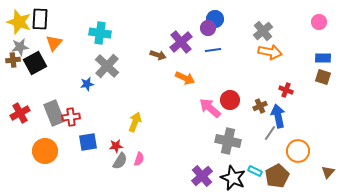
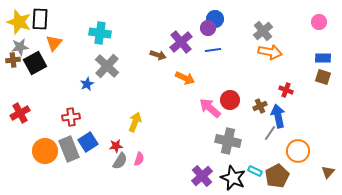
blue star at (87, 84): rotated 16 degrees counterclockwise
gray rectangle at (54, 113): moved 15 px right, 36 px down
blue square at (88, 142): rotated 24 degrees counterclockwise
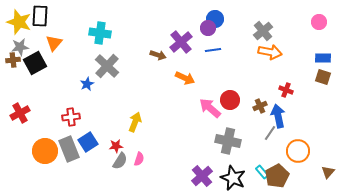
black rectangle at (40, 19): moved 3 px up
cyan rectangle at (255, 171): moved 7 px right, 1 px down; rotated 24 degrees clockwise
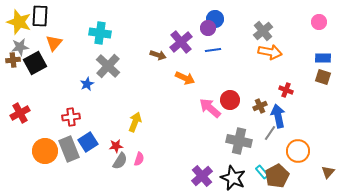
gray cross at (107, 66): moved 1 px right
gray cross at (228, 141): moved 11 px right
